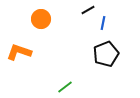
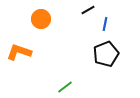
blue line: moved 2 px right, 1 px down
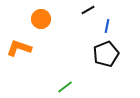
blue line: moved 2 px right, 2 px down
orange L-shape: moved 4 px up
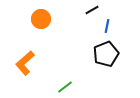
black line: moved 4 px right
orange L-shape: moved 6 px right, 15 px down; rotated 60 degrees counterclockwise
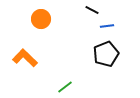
black line: rotated 56 degrees clockwise
blue line: rotated 72 degrees clockwise
orange L-shape: moved 5 px up; rotated 85 degrees clockwise
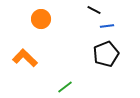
black line: moved 2 px right
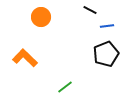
black line: moved 4 px left
orange circle: moved 2 px up
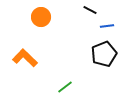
black pentagon: moved 2 px left
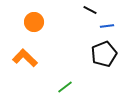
orange circle: moved 7 px left, 5 px down
